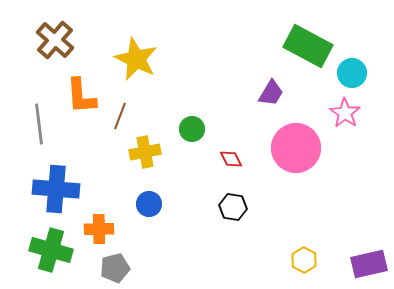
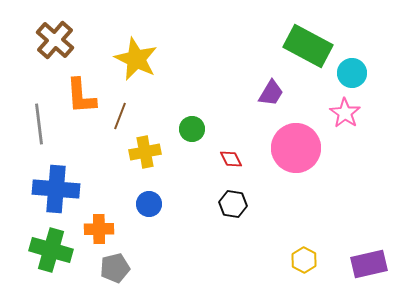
black hexagon: moved 3 px up
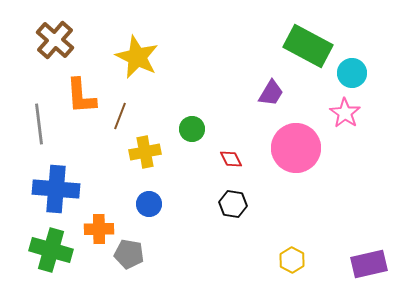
yellow star: moved 1 px right, 2 px up
yellow hexagon: moved 12 px left
gray pentagon: moved 14 px right, 14 px up; rotated 24 degrees clockwise
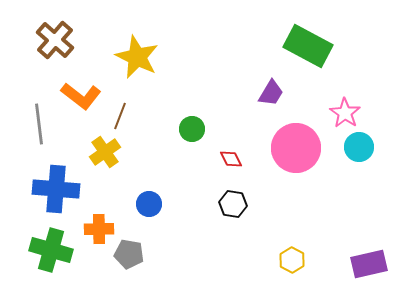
cyan circle: moved 7 px right, 74 px down
orange L-shape: rotated 48 degrees counterclockwise
yellow cross: moved 40 px left; rotated 24 degrees counterclockwise
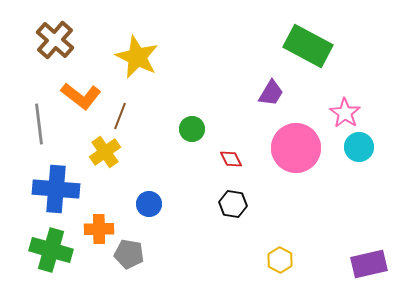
yellow hexagon: moved 12 px left
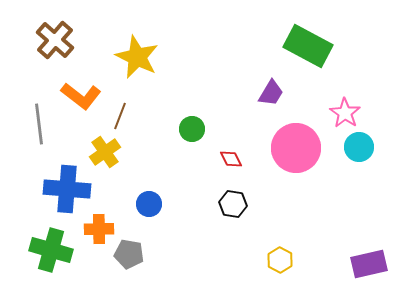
blue cross: moved 11 px right
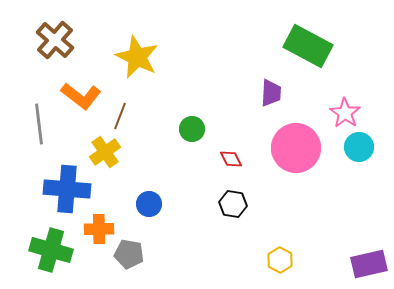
purple trapezoid: rotated 28 degrees counterclockwise
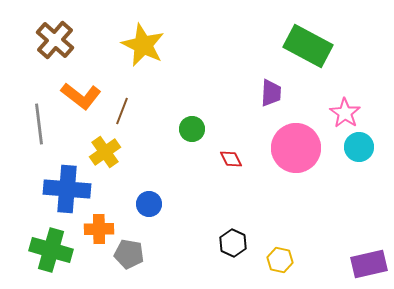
yellow star: moved 6 px right, 12 px up
brown line: moved 2 px right, 5 px up
black hexagon: moved 39 px down; rotated 16 degrees clockwise
yellow hexagon: rotated 15 degrees counterclockwise
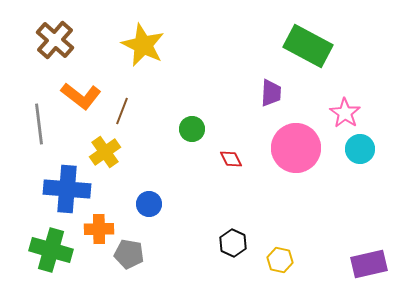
cyan circle: moved 1 px right, 2 px down
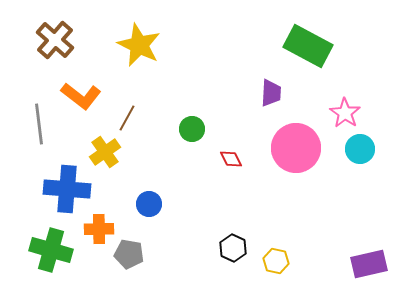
yellow star: moved 4 px left
brown line: moved 5 px right, 7 px down; rotated 8 degrees clockwise
black hexagon: moved 5 px down
yellow hexagon: moved 4 px left, 1 px down
